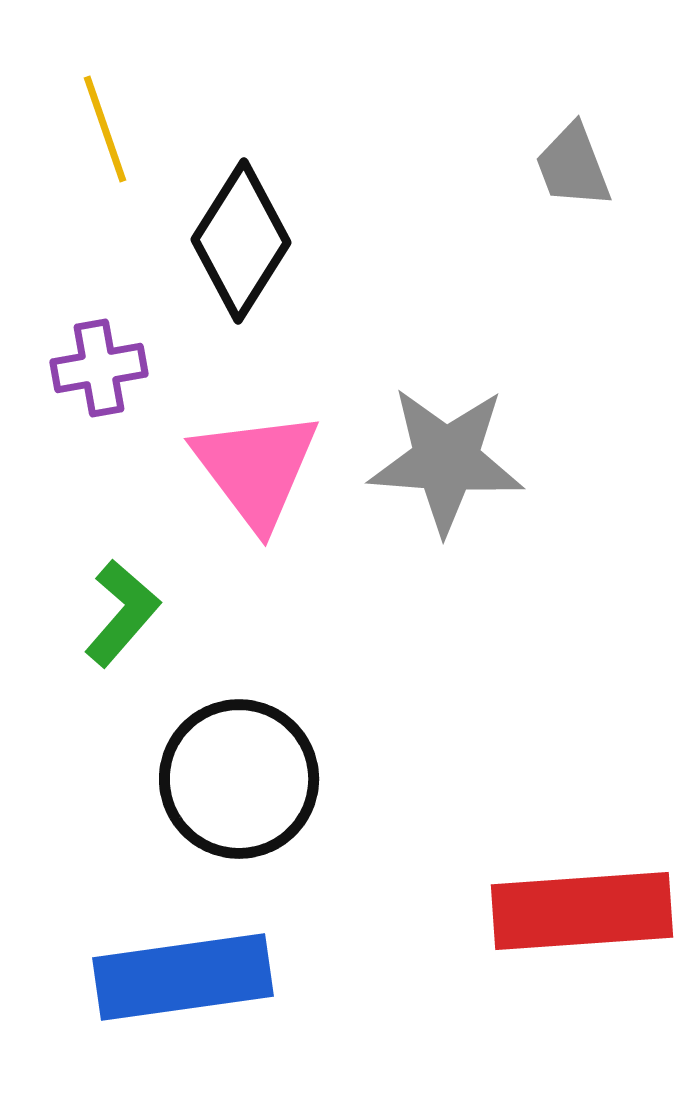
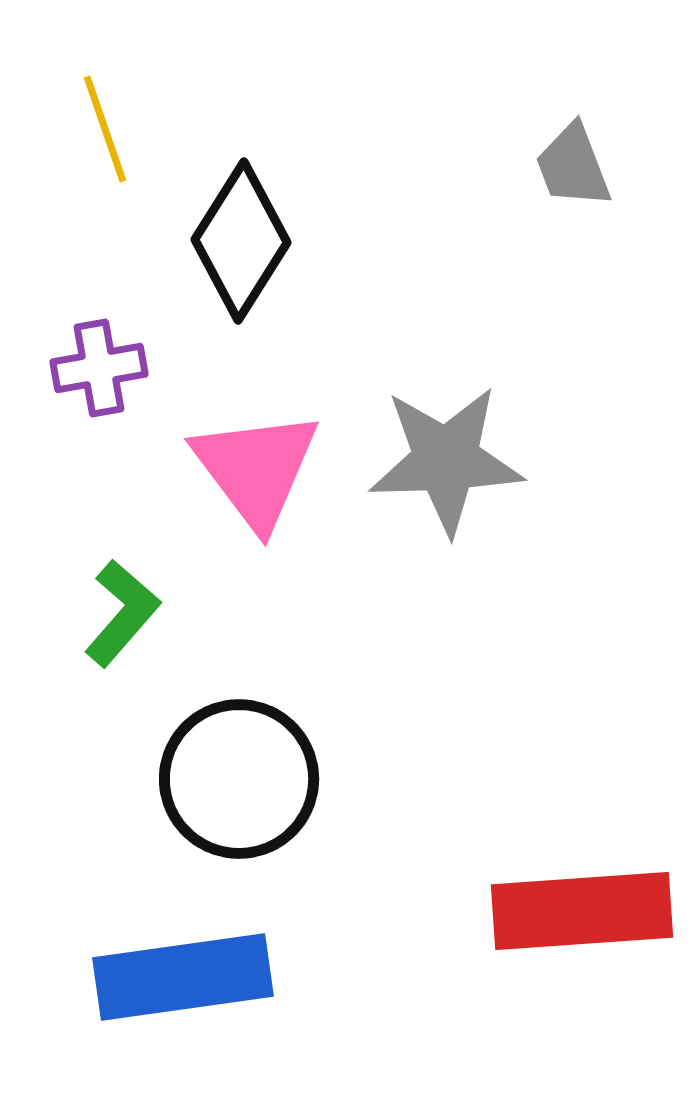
gray star: rotated 6 degrees counterclockwise
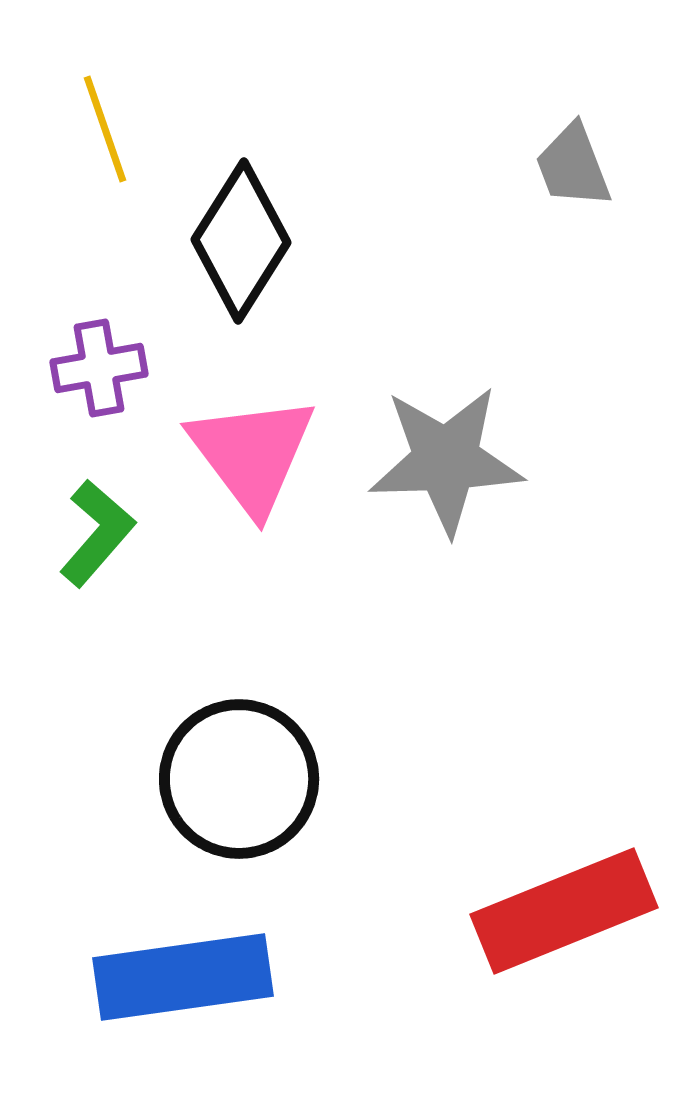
pink triangle: moved 4 px left, 15 px up
green L-shape: moved 25 px left, 80 px up
red rectangle: moved 18 px left; rotated 18 degrees counterclockwise
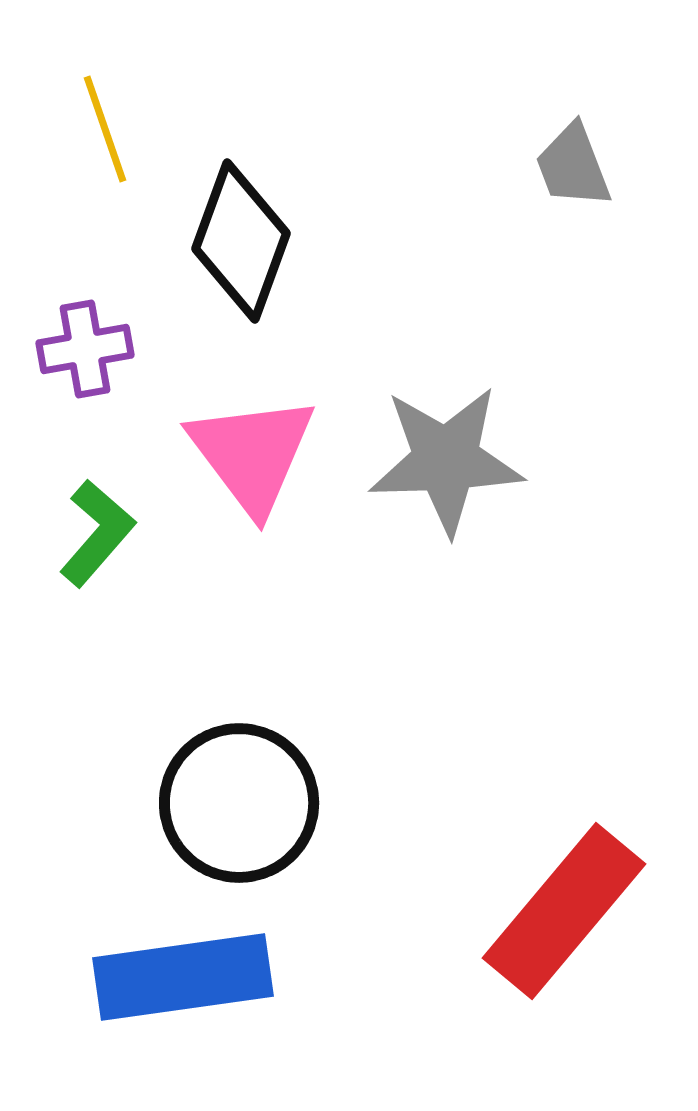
black diamond: rotated 12 degrees counterclockwise
purple cross: moved 14 px left, 19 px up
black circle: moved 24 px down
red rectangle: rotated 28 degrees counterclockwise
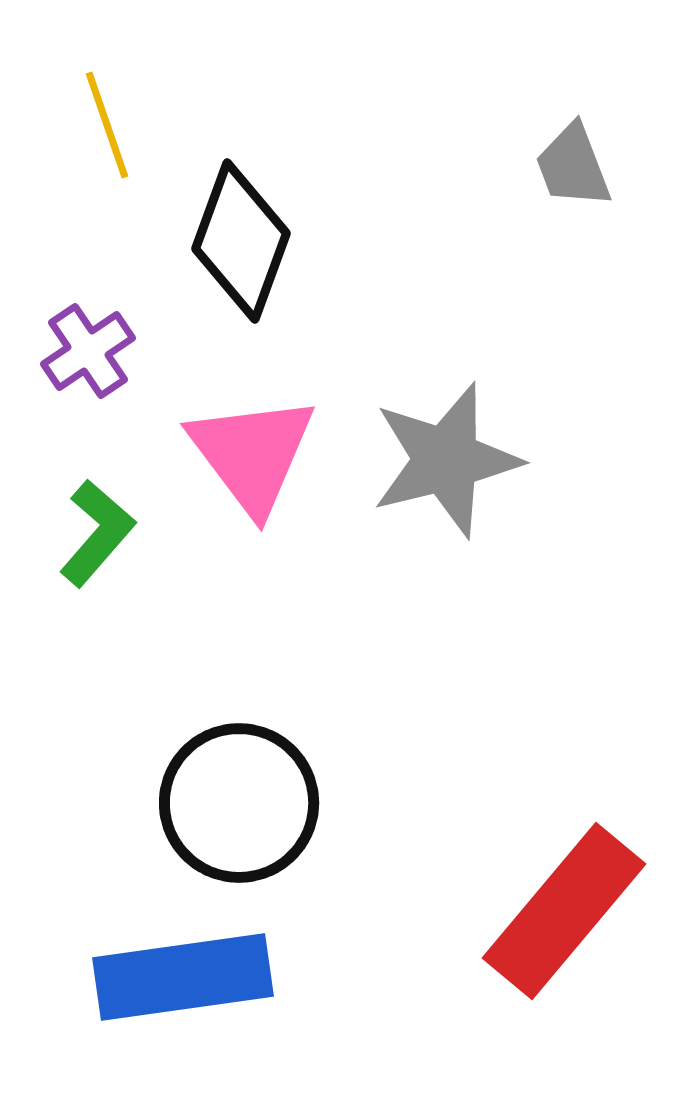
yellow line: moved 2 px right, 4 px up
purple cross: moved 3 px right, 2 px down; rotated 24 degrees counterclockwise
gray star: rotated 12 degrees counterclockwise
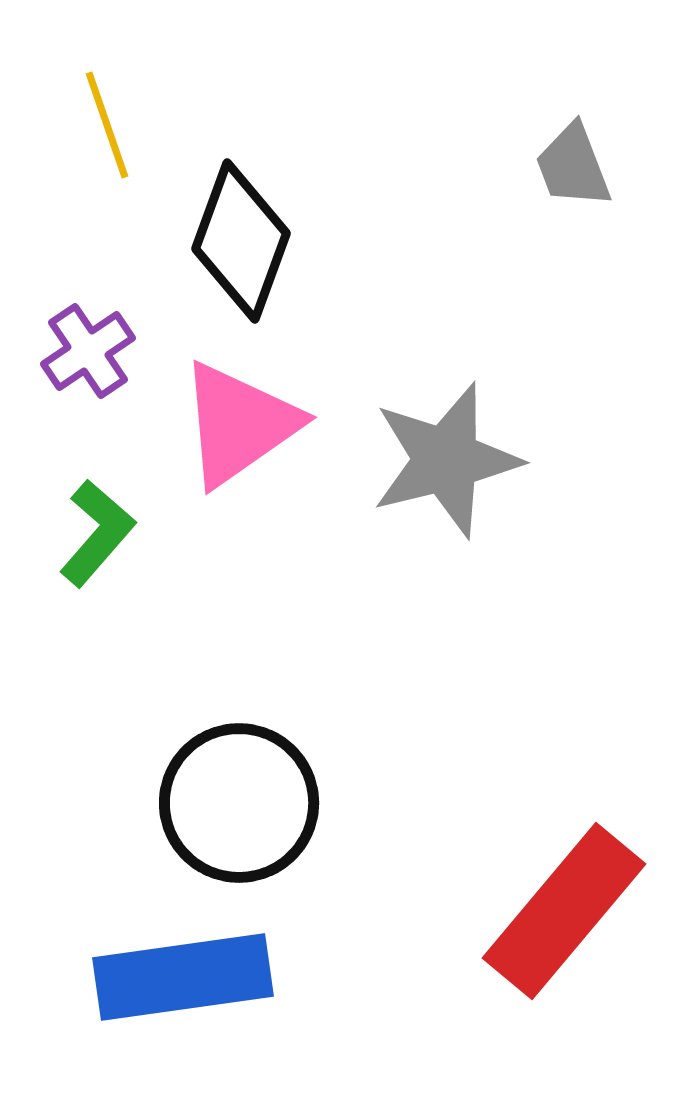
pink triangle: moved 13 px left, 30 px up; rotated 32 degrees clockwise
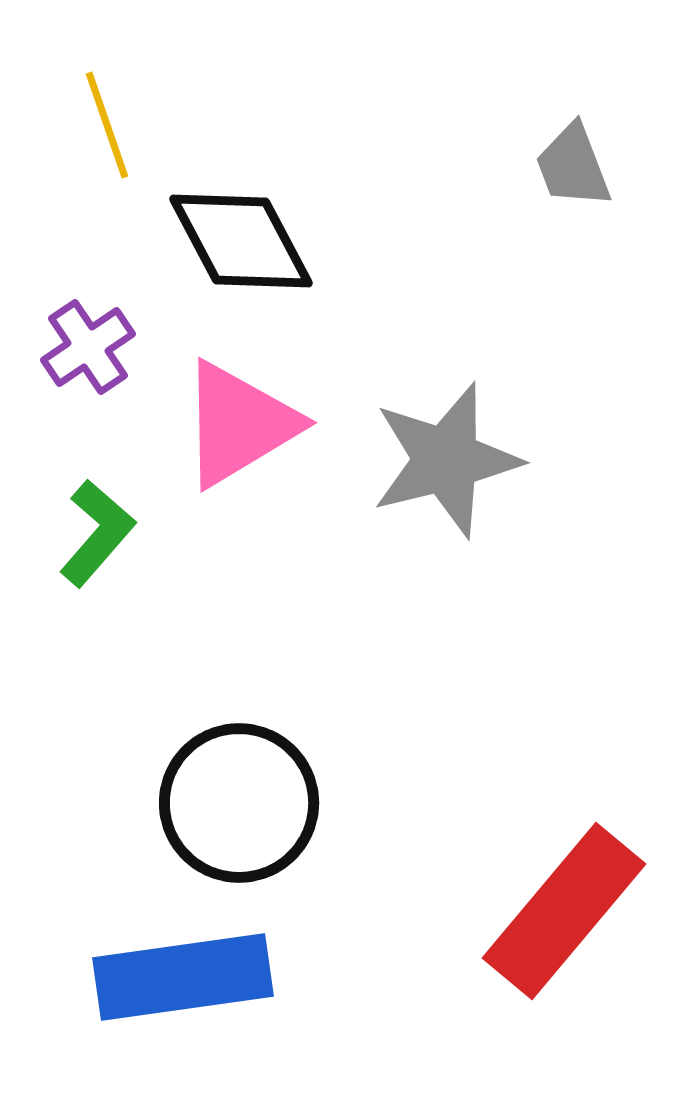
black diamond: rotated 48 degrees counterclockwise
purple cross: moved 4 px up
pink triangle: rotated 4 degrees clockwise
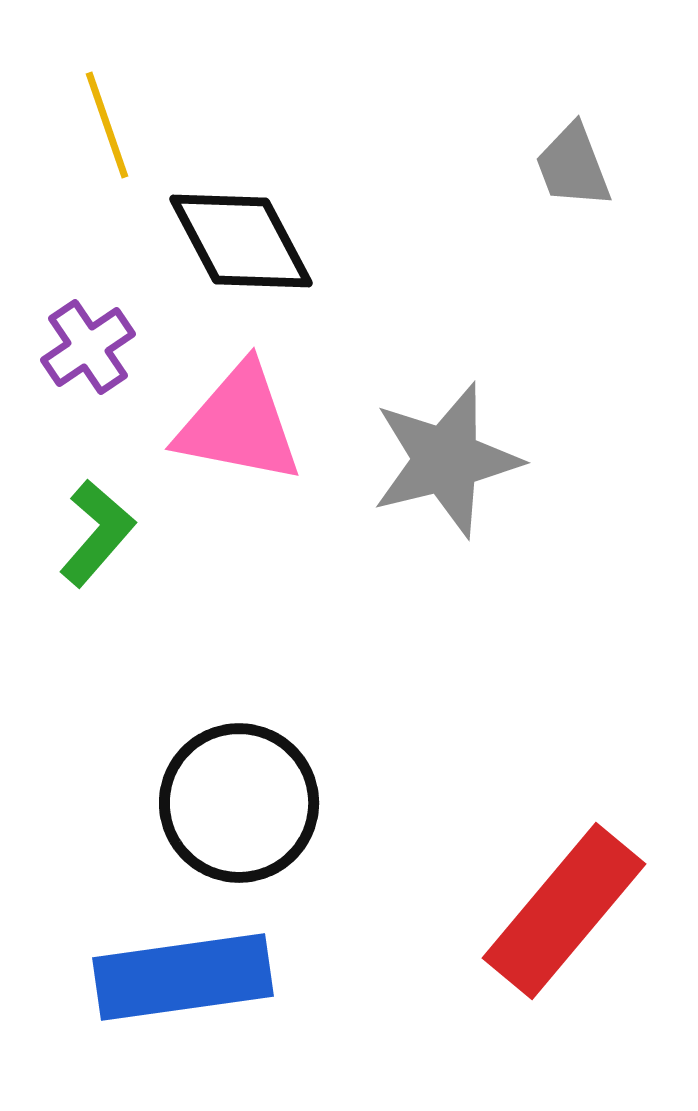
pink triangle: rotated 42 degrees clockwise
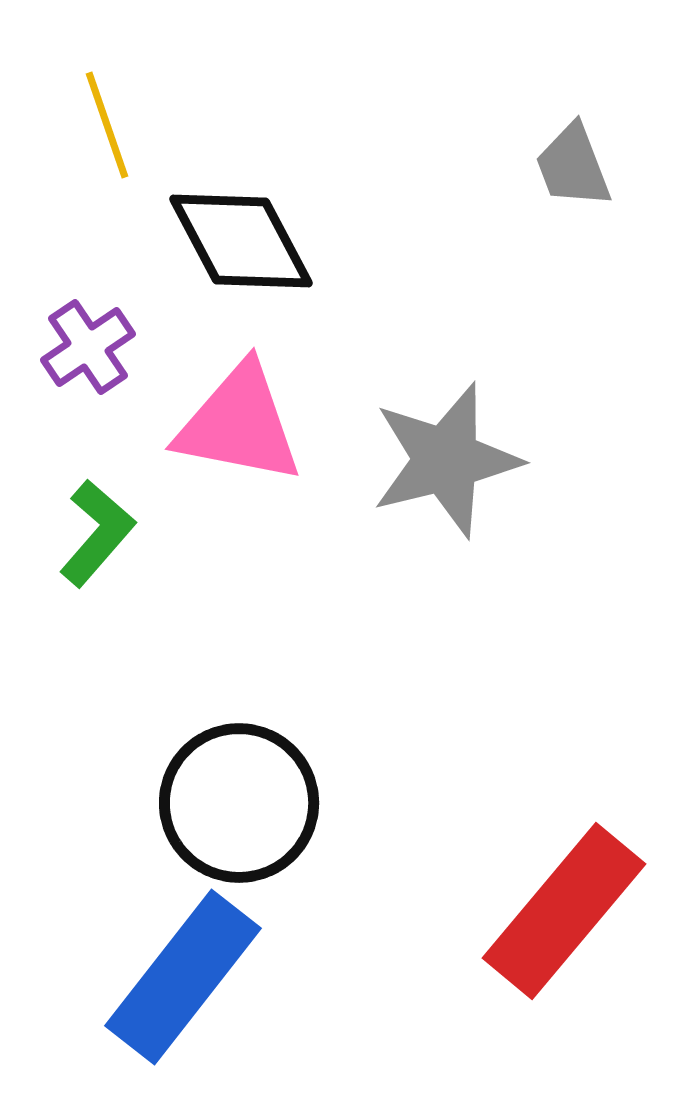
blue rectangle: rotated 44 degrees counterclockwise
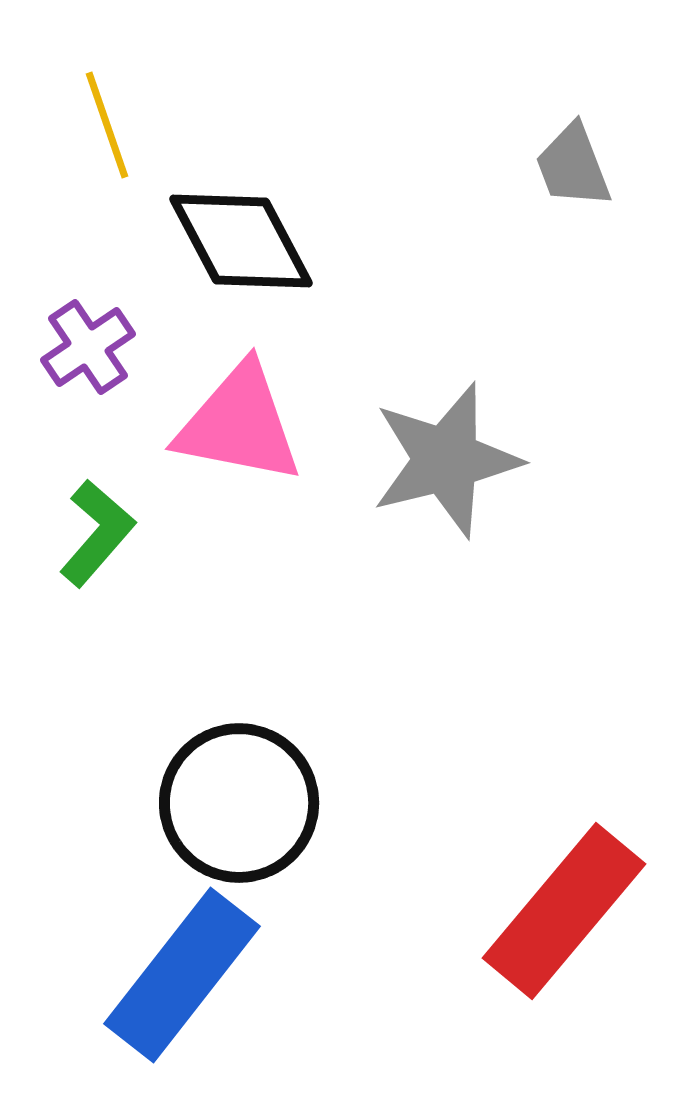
blue rectangle: moved 1 px left, 2 px up
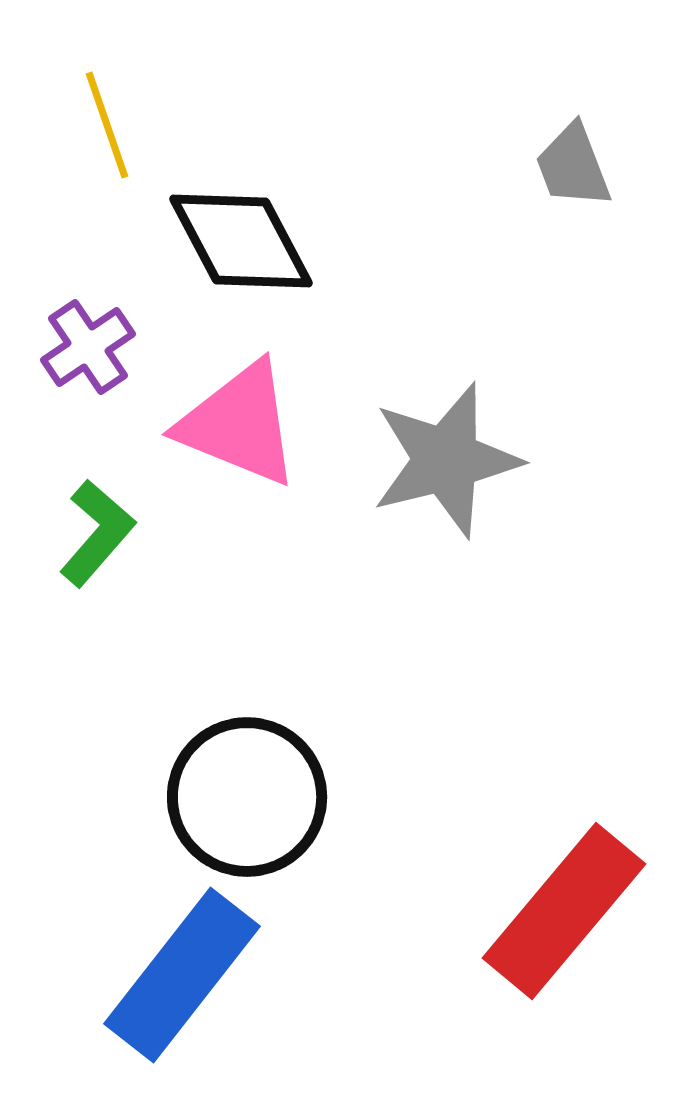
pink triangle: rotated 11 degrees clockwise
black circle: moved 8 px right, 6 px up
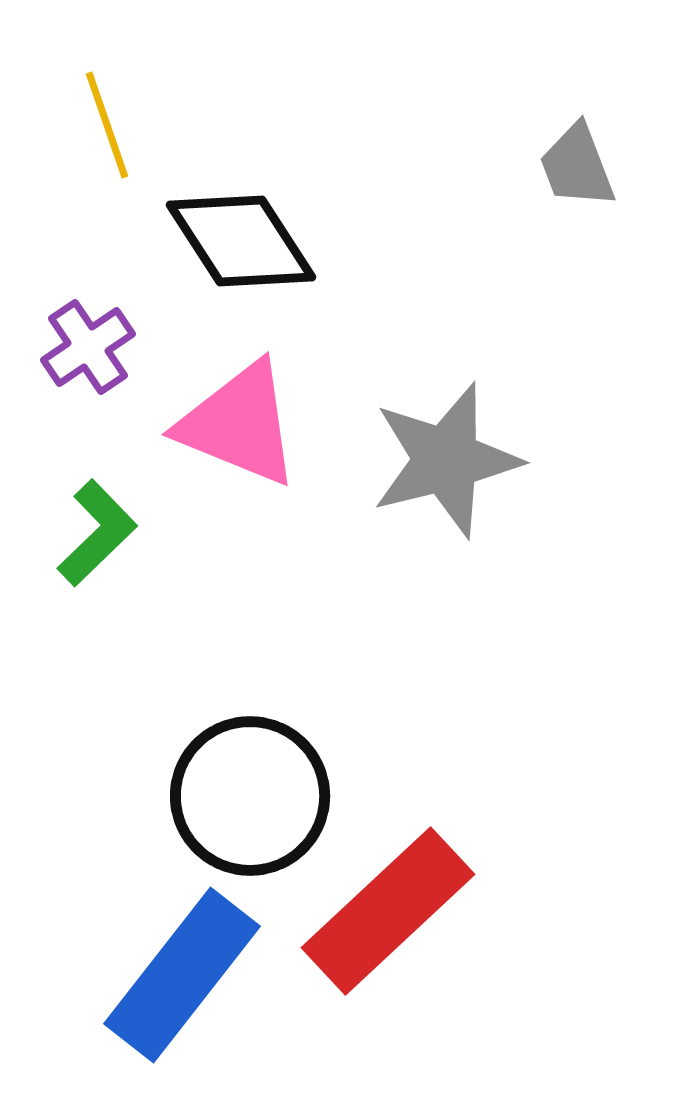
gray trapezoid: moved 4 px right
black diamond: rotated 5 degrees counterclockwise
green L-shape: rotated 5 degrees clockwise
black circle: moved 3 px right, 1 px up
red rectangle: moved 176 px left; rotated 7 degrees clockwise
